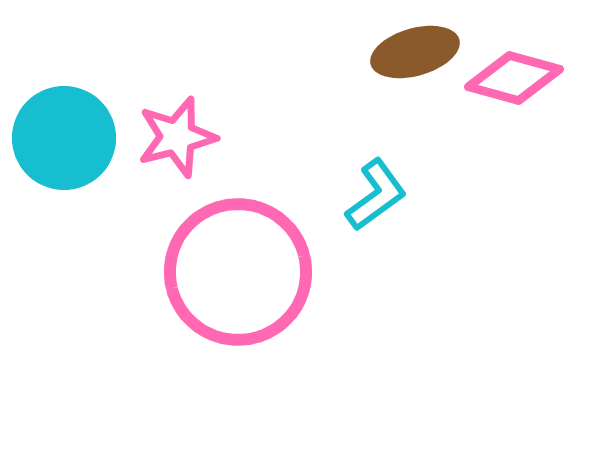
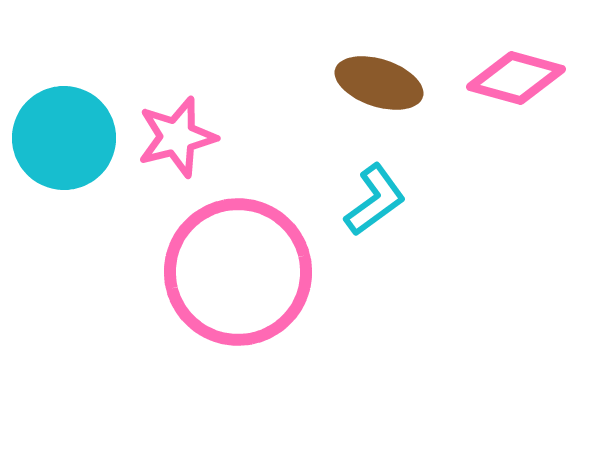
brown ellipse: moved 36 px left, 31 px down; rotated 34 degrees clockwise
pink diamond: moved 2 px right
cyan L-shape: moved 1 px left, 5 px down
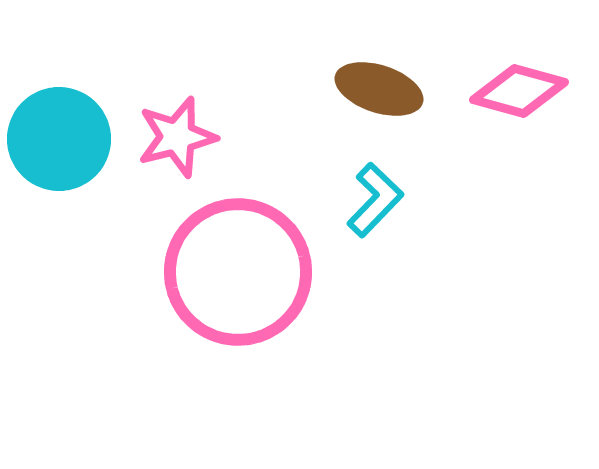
pink diamond: moved 3 px right, 13 px down
brown ellipse: moved 6 px down
cyan circle: moved 5 px left, 1 px down
cyan L-shape: rotated 10 degrees counterclockwise
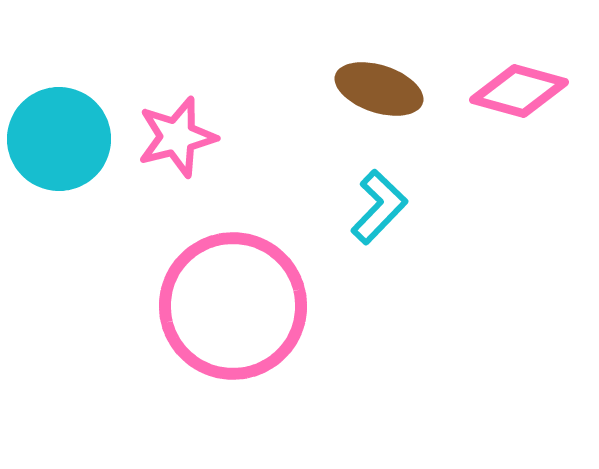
cyan L-shape: moved 4 px right, 7 px down
pink circle: moved 5 px left, 34 px down
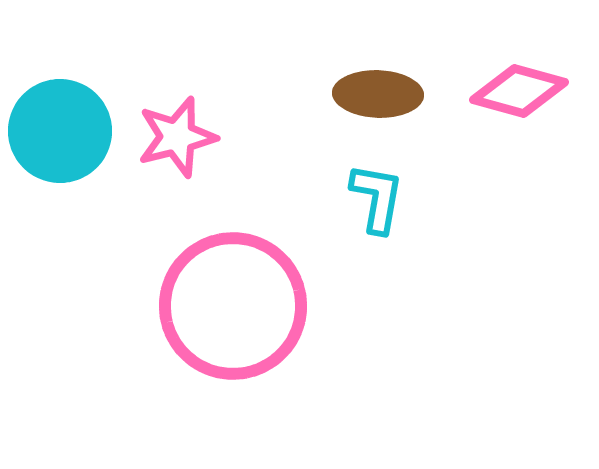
brown ellipse: moved 1 px left, 5 px down; rotated 16 degrees counterclockwise
cyan circle: moved 1 px right, 8 px up
cyan L-shape: moved 2 px left, 9 px up; rotated 34 degrees counterclockwise
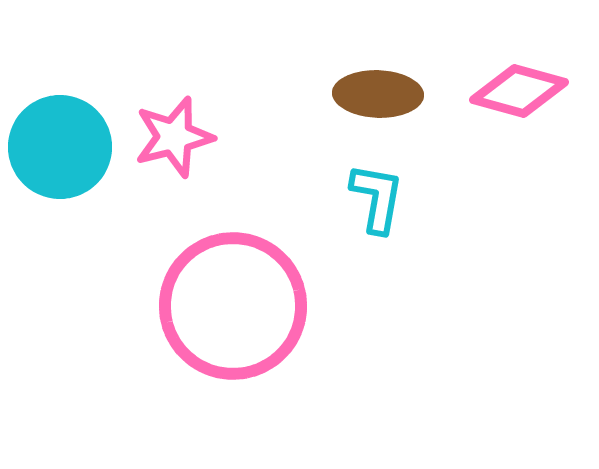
cyan circle: moved 16 px down
pink star: moved 3 px left
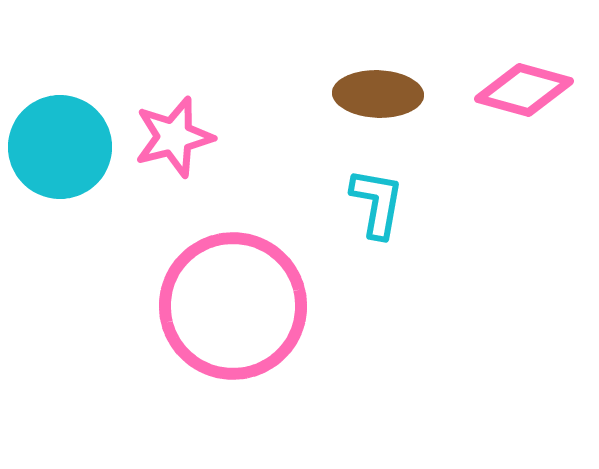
pink diamond: moved 5 px right, 1 px up
cyan L-shape: moved 5 px down
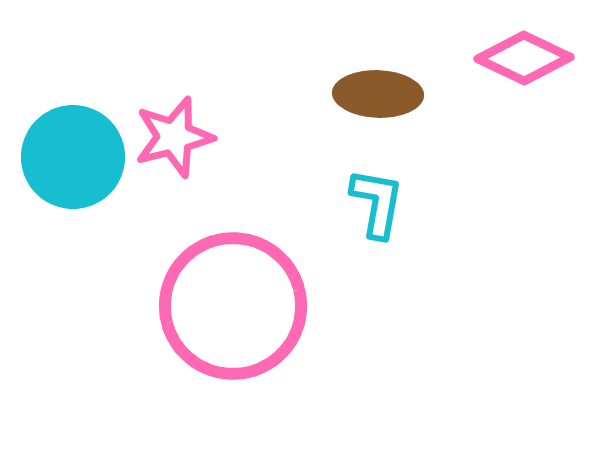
pink diamond: moved 32 px up; rotated 10 degrees clockwise
cyan circle: moved 13 px right, 10 px down
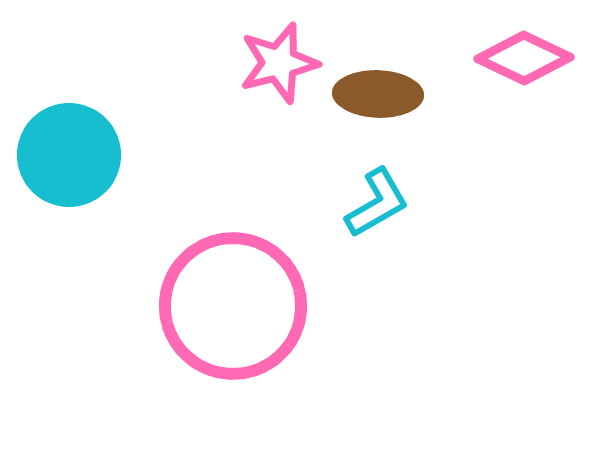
pink star: moved 105 px right, 74 px up
cyan circle: moved 4 px left, 2 px up
cyan L-shape: rotated 50 degrees clockwise
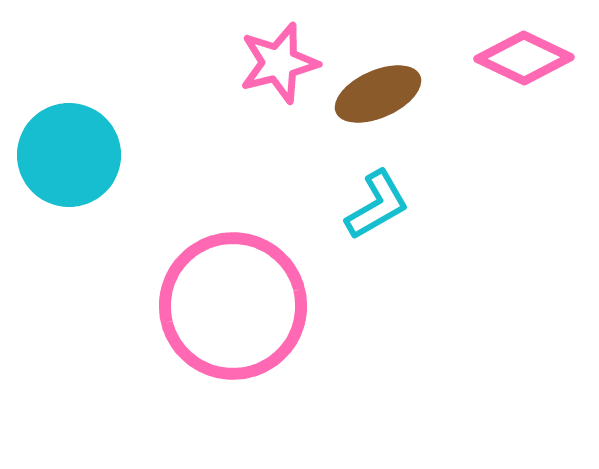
brown ellipse: rotated 26 degrees counterclockwise
cyan L-shape: moved 2 px down
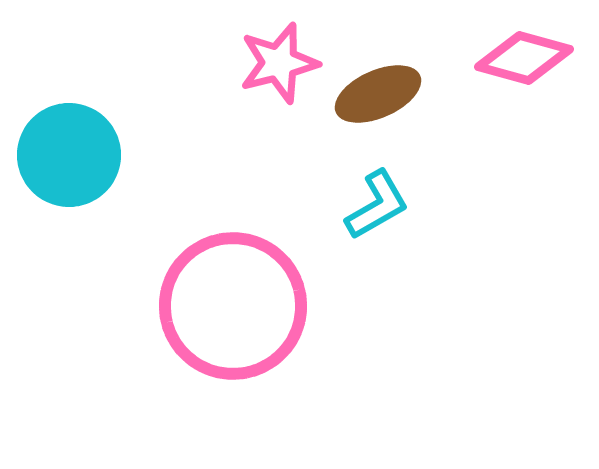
pink diamond: rotated 10 degrees counterclockwise
